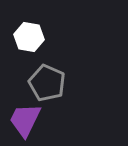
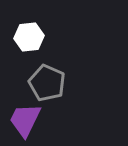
white hexagon: rotated 16 degrees counterclockwise
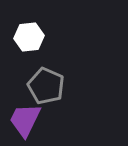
gray pentagon: moved 1 px left, 3 px down
